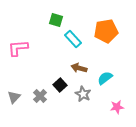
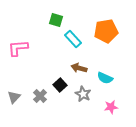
cyan semicircle: rotated 119 degrees counterclockwise
pink star: moved 6 px left
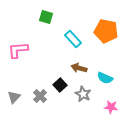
green square: moved 10 px left, 3 px up
orange pentagon: rotated 20 degrees clockwise
pink L-shape: moved 2 px down
pink star: rotated 16 degrees clockwise
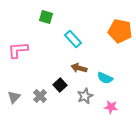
orange pentagon: moved 14 px right
gray star: moved 2 px right, 2 px down; rotated 21 degrees clockwise
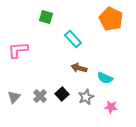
orange pentagon: moved 9 px left, 12 px up; rotated 15 degrees clockwise
black square: moved 2 px right, 9 px down
gray star: moved 1 px right, 1 px down
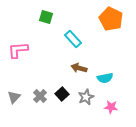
cyan semicircle: rotated 35 degrees counterclockwise
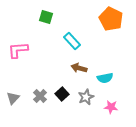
cyan rectangle: moved 1 px left, 2 px down
gray triangle: moved 1 px left, 1 px down
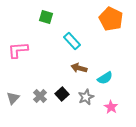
cyan semicircle: rotated 21 degrees counterclockwise
pink star: rotated 24 degrees clockwise
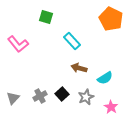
pink L-shape: moved 6 px up; rotated 125 degrees counterclockwise
gray cross: rotated 16 degrees clockwise
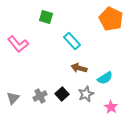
gray star: moved 3 px up
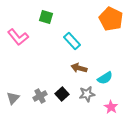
pink L-shape: moved 7 px up
gray star: moved 1 px right; rotated 14 degrees clockwise
